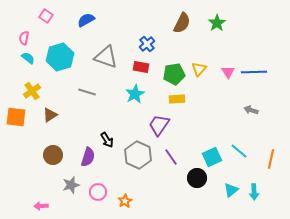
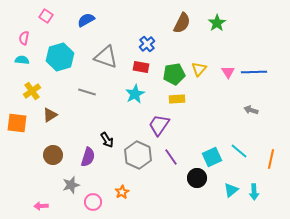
cyan semicircle: moved 6 px left, 2 px down; rotated 32 degrees counterclockwise
orange square: moved 1 px right, 6 px down
pink circle: moved 5 px left, 10 px down
orange star: moved 3 px left, 9 px up
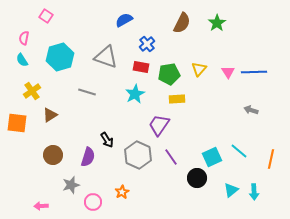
blue semicircle: moved 38 px right
cyan semicircle: rotated 128 degrees counterclockwise
green pentagon: moved 5 px left
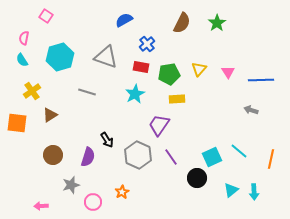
blue line: moved 7 px right, 8 px down
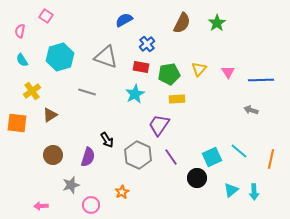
pink semicircle: moved 4 px left, 7 px up
pink circle: moved 2 px left, 3 px down
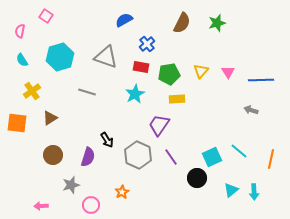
green star: rotated 18 degrees clockwise
yellow triangle: moved 2 px right, 2 px down
brown triangle: moved 3 px down
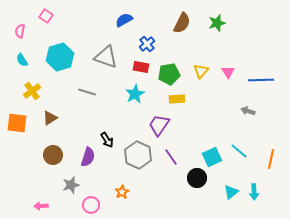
gray arrow: moved 3 px left, 1 px down
cyan triangle: moved 2 px down
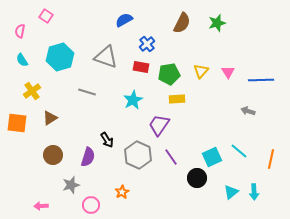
cyan star: moved 2 px left, 6 px down
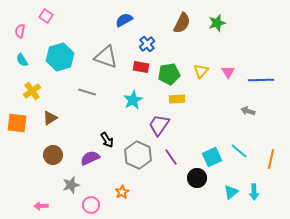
purple semicircle: moved 2 px right, 1 px down; rotated 132 degrees counterclockwise
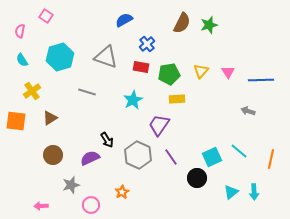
green star: moved 8 px left, 2 px down
orange square: moved 1 px left, 2 px up
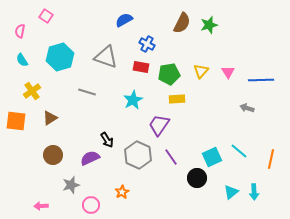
blue cross: rotated 21 degrees counterclockwise
gray arrow: moved 1 px left, 3 px up
